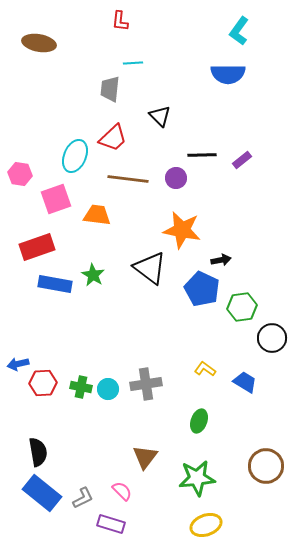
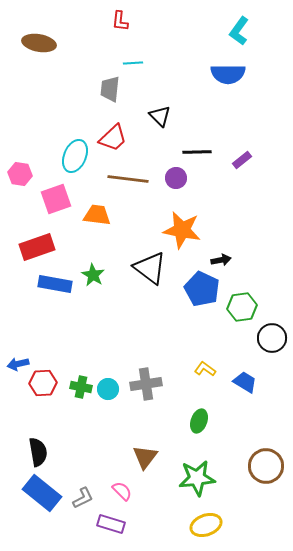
black line at (202, 155): moved 5 px left, 3 px up
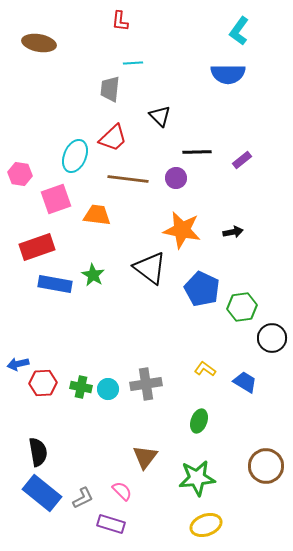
black arrow at (221, 260): moved 12 px right, 28 px up
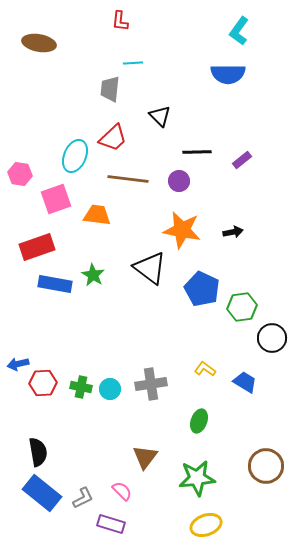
purple circle at (176, 178): moved 3 px right, 3 px down
gray cross at (146, 384): moved 5 px right
cyan circle at (108, 389): moved 2 px right
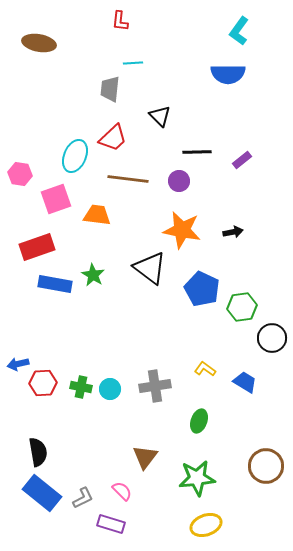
gray cross at (151, 384): moved 4 px right, 2 px down
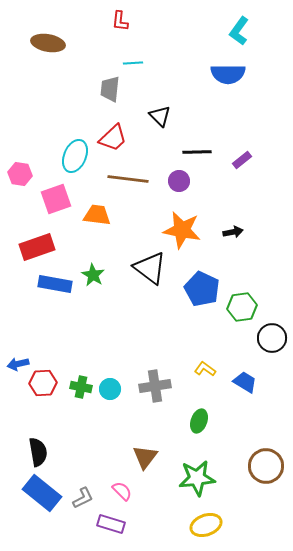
brown ellipse at (39, 43): moved 9 px right
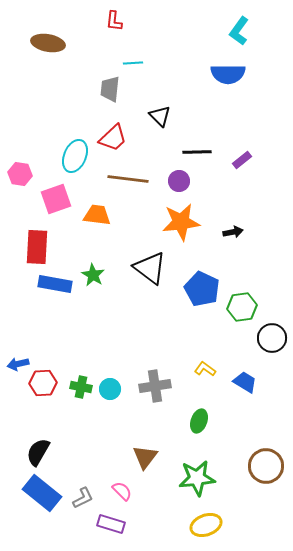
red L-shape at (120, 21): moved 6 px left
orange star at (182, 230): moved 1 px left, 8 px up; rotated 18 degrees counterclockwise
red rectangle at (37, 247): rotated 68 degrees counterclockwise
black semicircle at (38, 452): rotated 140 degrees counterclockwise
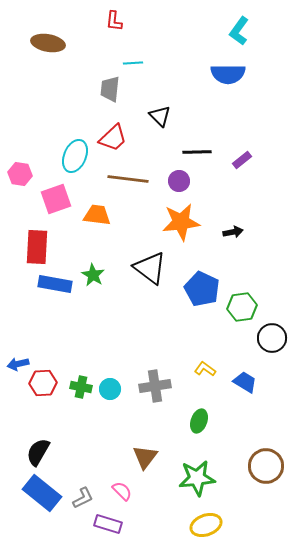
purple rectangle at (111, 524): moved 3 px left
